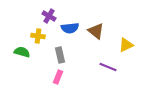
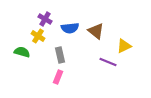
purple cross: moved 4 px left, 3 px down
yellow cross: rotated 24 degrees clockwise
yellow triangle: moved 2 px left, 1 px down
purple line: moved 5 px up
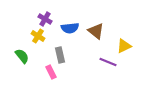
green semicircle: moved 4 px down; rotated 35 degrees clockwise
pink rectangle: moved 7 px left, 5 px up; rotated 48 degrees counterclockwise
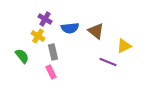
gray rectangle: moved 7 px left, 3 px up
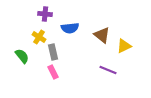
purple cross: moved 5 px up; rotated 24 degrees counterclockwise
brown triangle: moved 6 px right, 4 px down
yellow cross: moved 1 px right, 1 px down
purple line: moved 8 px down
pink rectangle: moved 2 px right
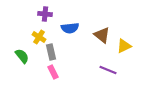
gray rectangle: moved 2 px left
